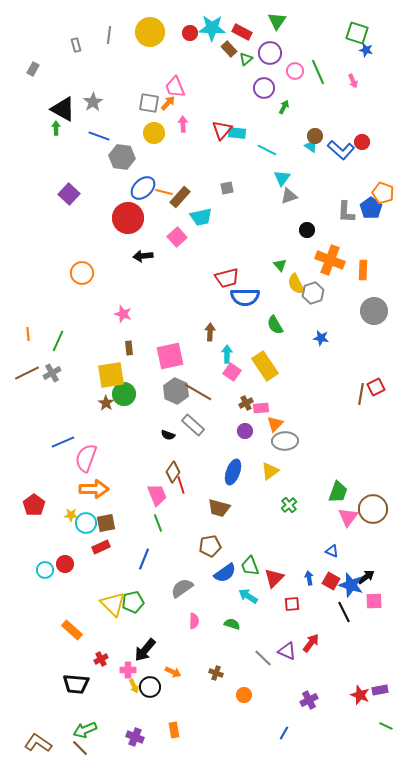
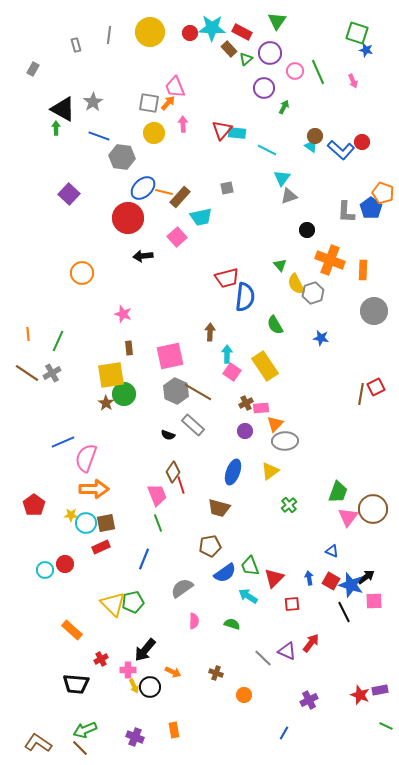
blue semicircle at (245, 297): rotated 84 degrees counterclockwise
brown line at (27, 373): rotated 60 degrees clockwise
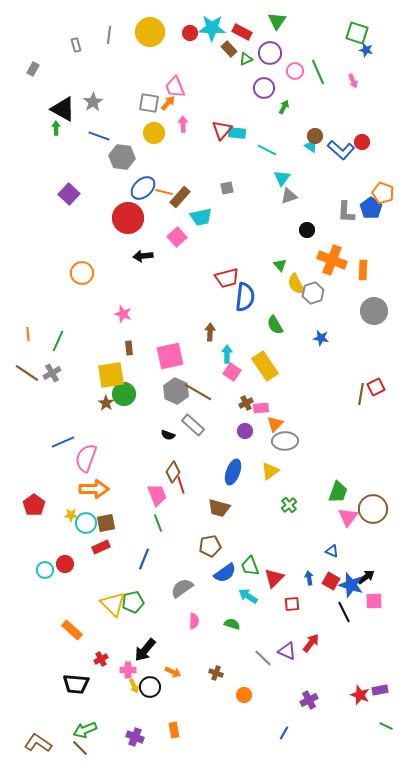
green triangle at (246, 59): rotated 16 degrees clockwise
orange cross at (330, 260): moved 2 px right
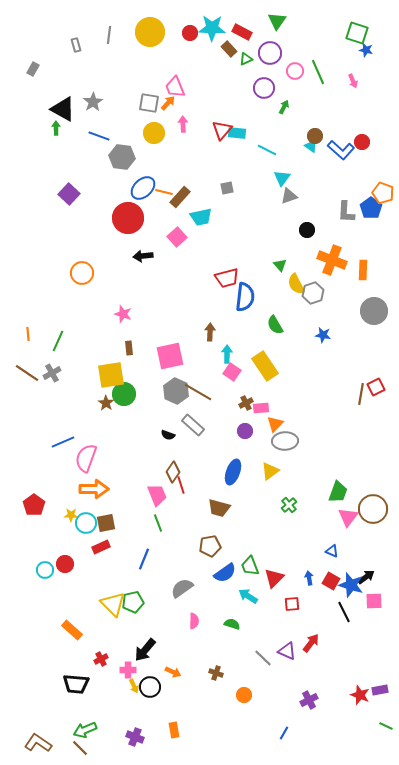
blue star at (321, 338): moved 2 px right, 3 px up
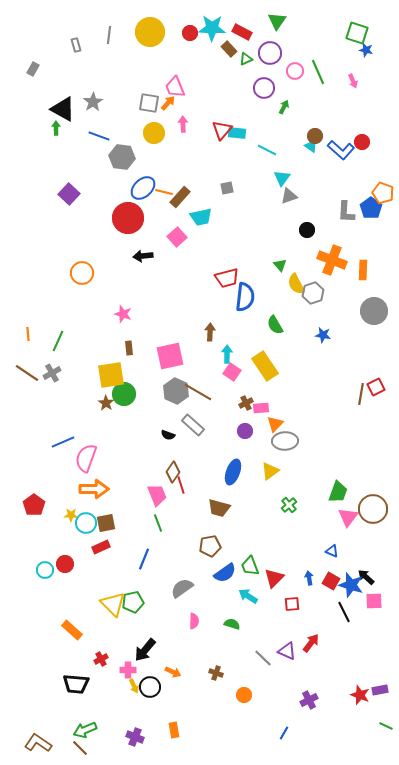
black arrow at (366, 577): rotated 102 degrees counterclockwise
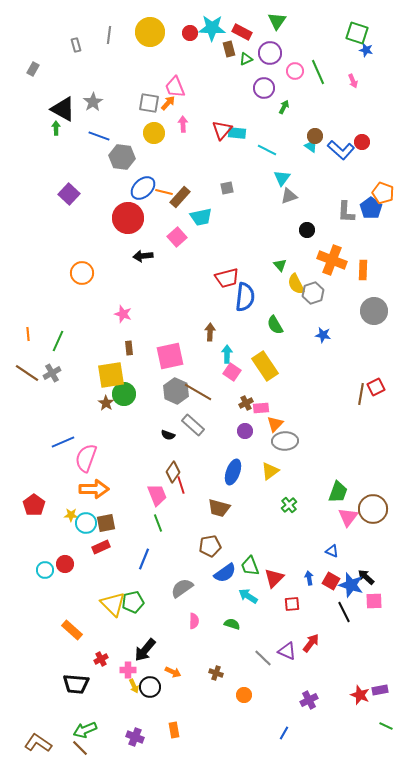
brown rectangle at (229, 49): rotated 28 degrees clockwise
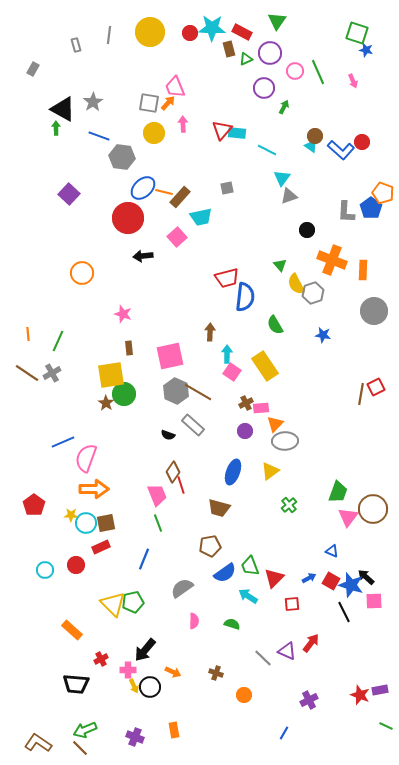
red circle at (65, 564): moved 11 px right, 1 px down
blue arrow at (309, 578): rotated 72 degrees clockwise
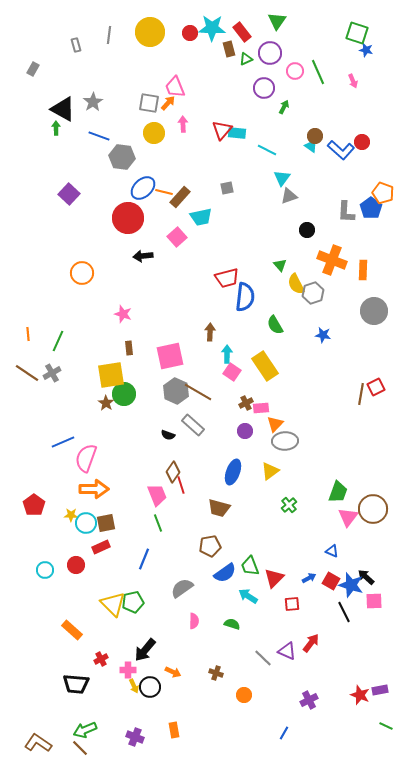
red rectangle at (242, 32): rotated 24 degrees clockwise
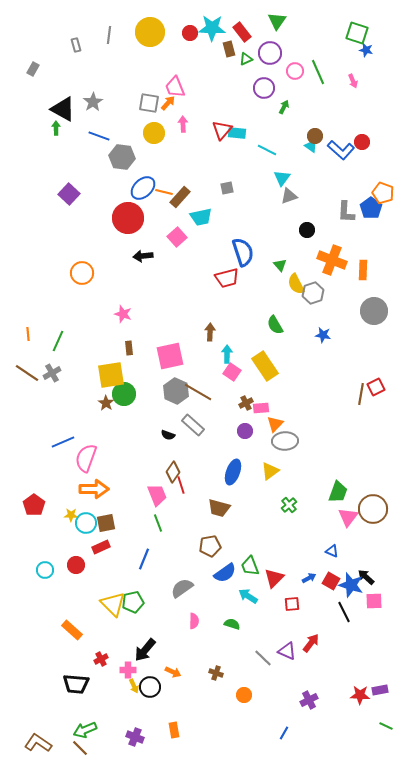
blue semicircle at (245, 297): moved 2 px left, 45 px up; rotated 24 degrees counterclockwise
red star at (360, 695): rotated 18 degrees counterclockwise
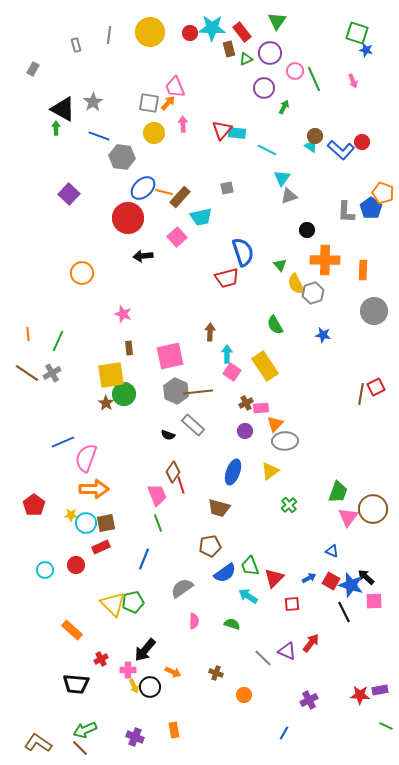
green line at (318, 72): moved 4 px left, 7 px down
orange cross at (332, 260): moved 7 px left; rotated 20 degrees counterclockwise
brown line at (198, 392): rotated 36 degrees counterclockwise
